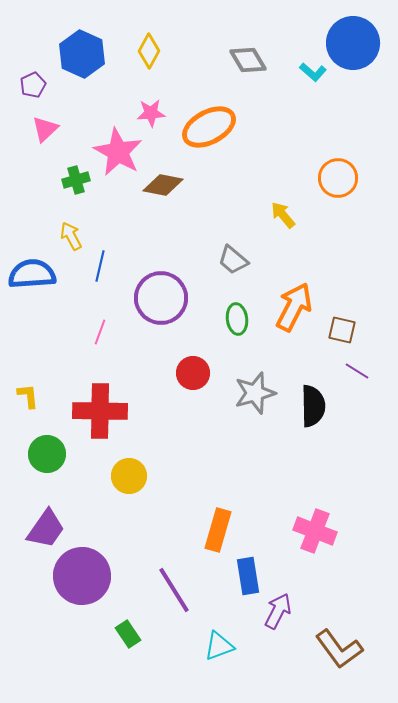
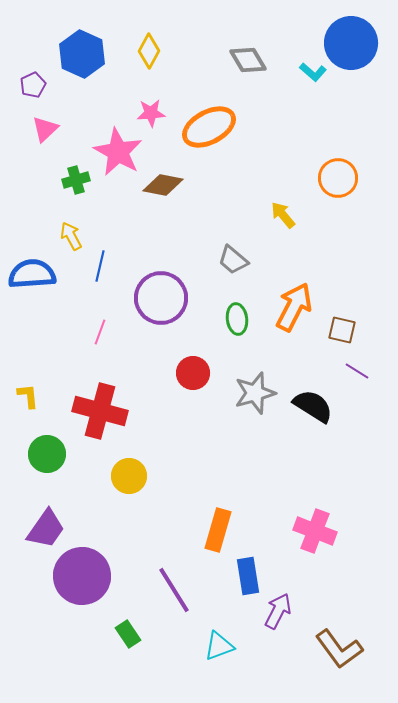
blue circle at (353, 43): moved 2 px left
black semicircle at (313, 406): rotated 57 degrees counterclockwise
red cross at (100, 411): rotated 14 degrees clockwise
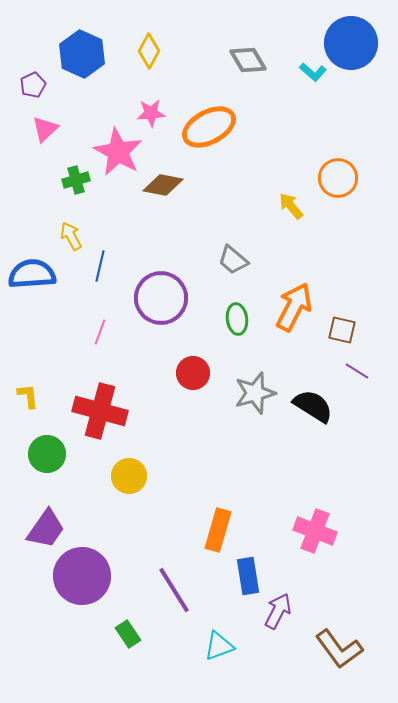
yellow arrow at (283, 215): moved 8 px right, 9 px up
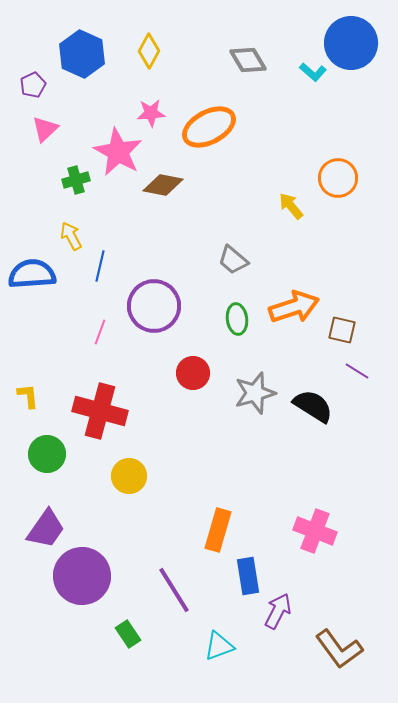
purple circle at (161, 298): moved 7 px left, 8 px down
orange arrow at (294, 307): rotated 45 degrees clockwise
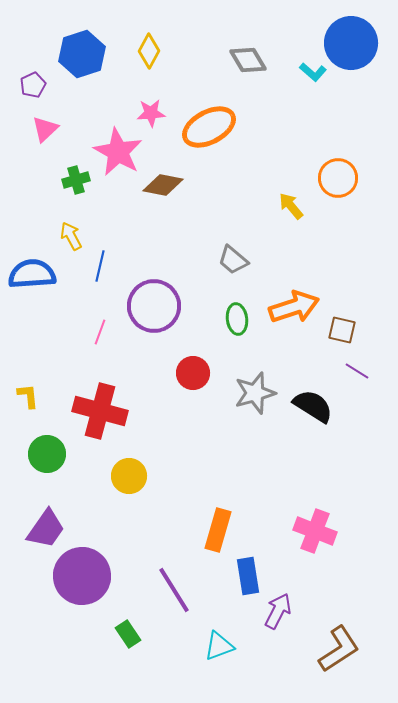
blue hexagon at (82, 54): rotated 18 degrees clockwise
brown L-shape at (339, 649): rotated 87 degrees counterclockwise
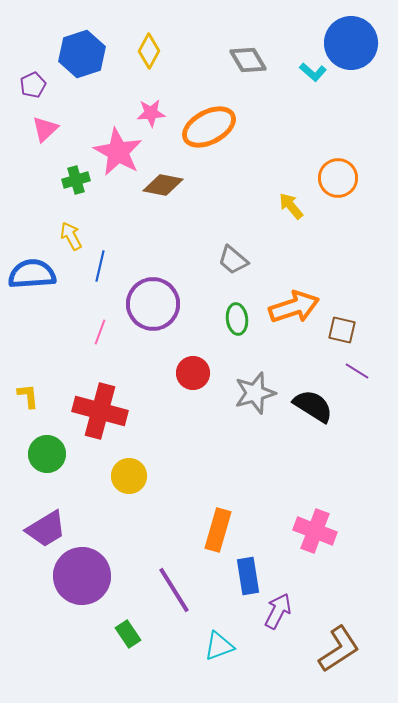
purple circle at (154, 306): moved 1 px left, 2 px up
purple trapezoid at (46, 529): rotated 24 degrees clockwise
